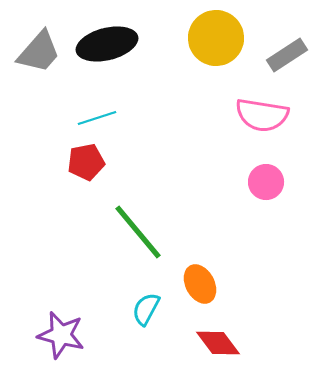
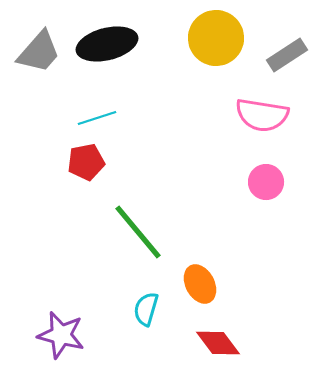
cyan semicircle: rotated 12 degrees counterclockwise
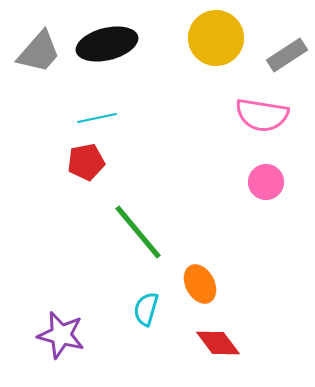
cyan line: rotated 6 degrees clockwise
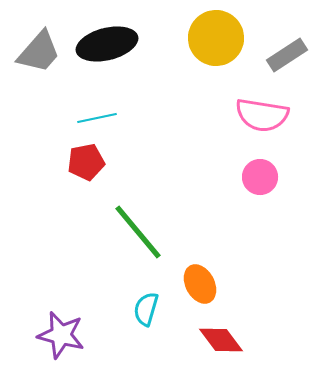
pink circle: moved 6 px left, 5 px up
red diamond: moved 3 px right, 3 px up
